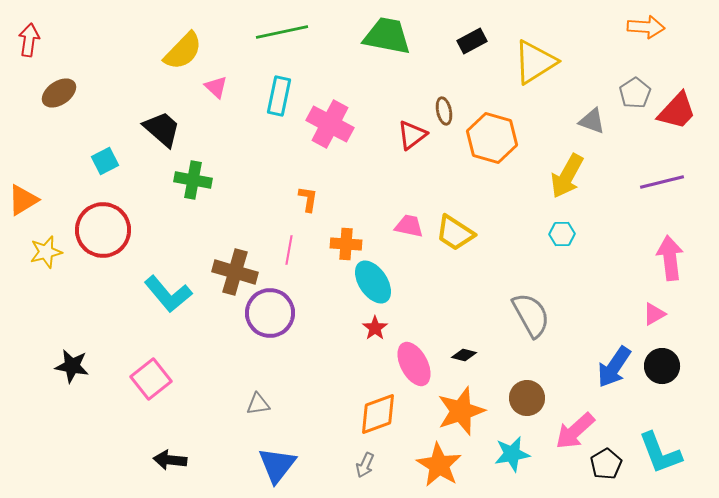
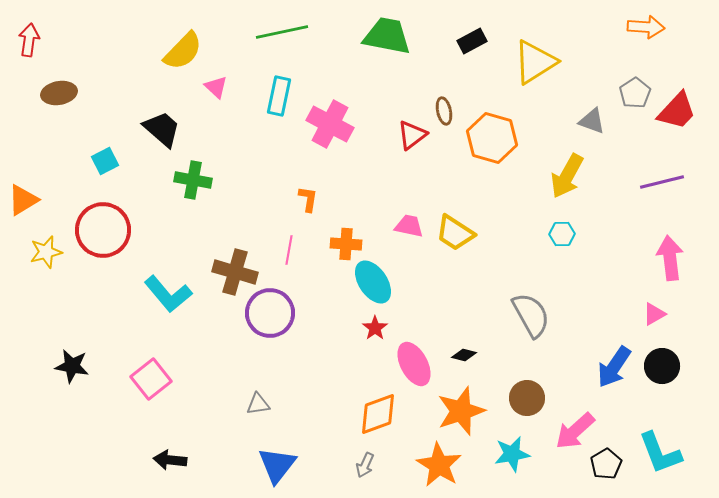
brown ellipse at (59, 93): rotated 24 degrees clockwise
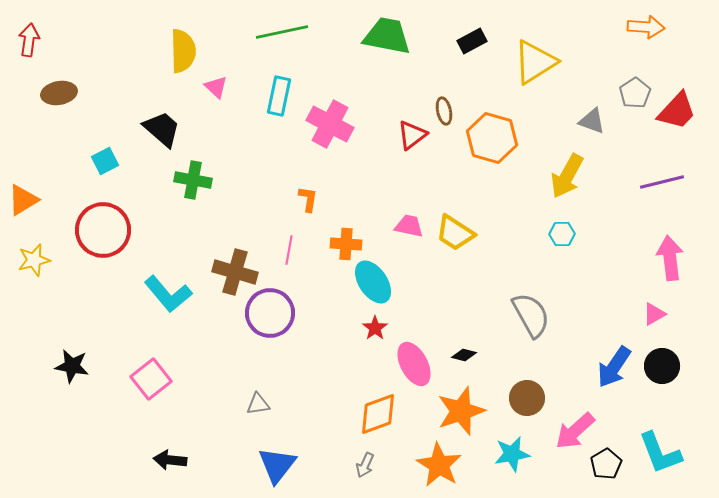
yellow semicircle at (183, 51): rotated 45 degrees counterclockwise
yellow star at (46, 252): moved 12 px left, 8 px down
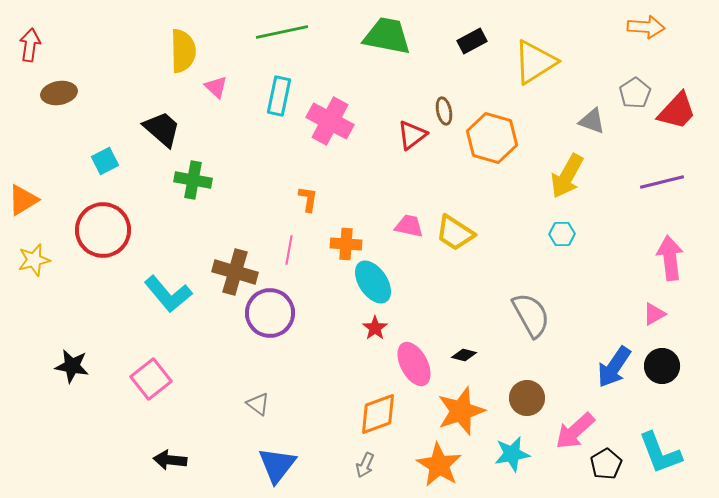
red arrow at (29, 40): moved 1 px right, 5 px down
pink cross at (330, 124): moved 3 px up
gray triangle at (258, 404): rotated 45 degrees clockwise
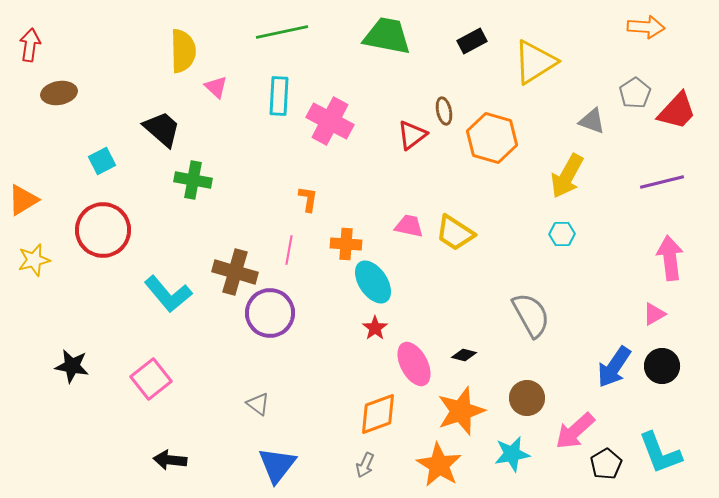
cyan rectangle at (279, 96): rotated 9 degrees counterclockwise
cyan square at (105, 161): moved 3 px left
